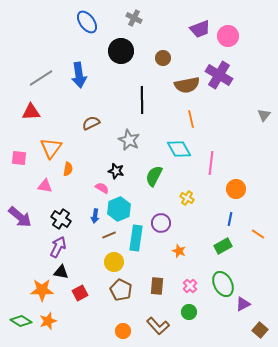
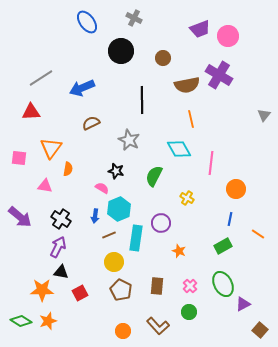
blue arrow at (79, 75): moved 3 px right, 13 px down; rotated 75 degrees clockwise
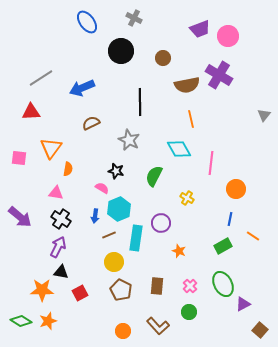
black line at (142, 100): moved 2 px left, 2 px down
pink triangle at (45, 186): moved 11 px right, 7 px down
orange line at (258, 234): moved 5 px left, 2 px down
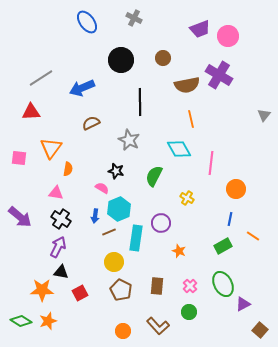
black circle at (121, 51): moved 9 px down
brown line at (109, 235): moved 3 px up
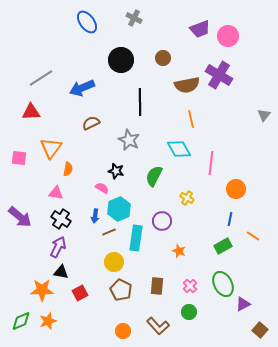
purple circle at (161, 223): moved 1 px right, 2 px up
green diamond at (21, 321): rotated 55 degrees counterclockwise
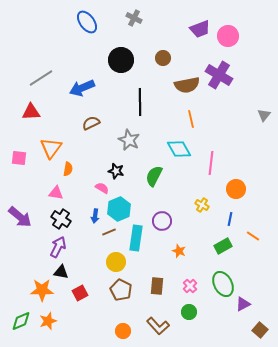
yellow cross at (187, 198): moved 15 px right, 7 px down
yellow circle at (114, 262): moved 2 px right
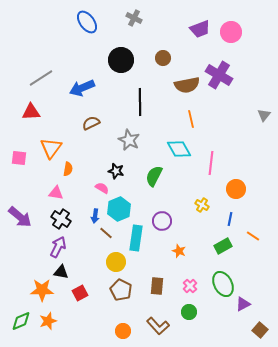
pink circle at (228, 36): moved 3 px right, 4 px up
brown line at (109, 232): moved 3 px left, 1 px down; rotated 64 degrees clockwise
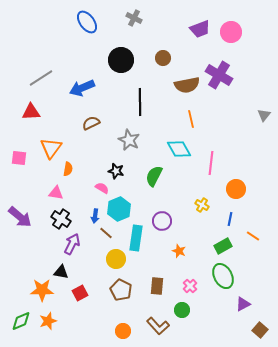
purple arrow at (58, 247): moved 14 px right, 3 px up
yellow circle at (116, 262): moved 3 px up
green ellipse at (223, 284): moved 8 px up
green circle at (189, 312): moved 7 px left, 2 px up
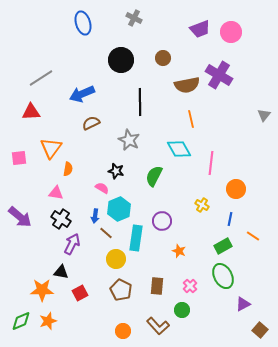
blue ellipse at (87, 22): moved 4 px left, 1 px down; rotated 20 degrees clockwise
blue arrow at (82, 88): moved 6 px down
pink square at (19, 158): rotated 14 degrees counterclockwise
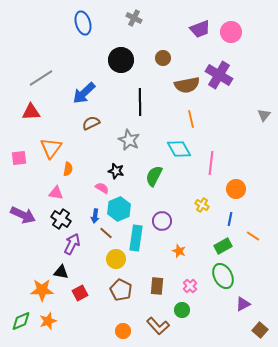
blue arrow at (82, 94): moved 2 px right, 1 px up; rotated 20 degrees counterclockwise
purple arrow at (20, 217): moved 3 px right, 2 px up; rotated 15 degrees counterclockwise
